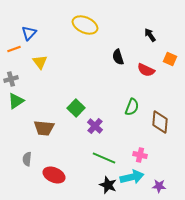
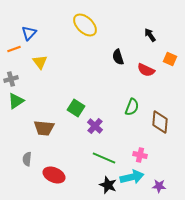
yellow ellipse: rotated 20 degrees clockwise
green square: rotated 12 degrees counterclockwise
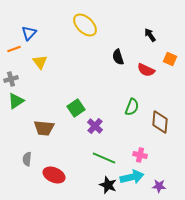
green square: rotated 24 degrees clockwise
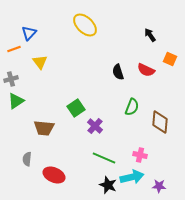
black semicircle: moved 15 px down
